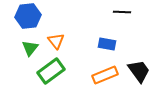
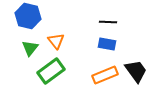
black line: moved 14 px left, 10 px down
blue hexagon: rotated 20 degrees clockwise
black trapezoid: moved 3 px left
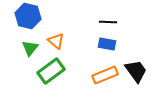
orange triangle: rotated 12 degrees counterclockwise
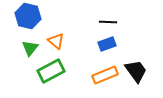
blue rectangle: rotated 30 degrees counterclockwise
green rectangle: rotated 8 degrees clockwise
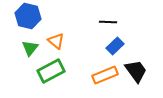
blue rectangle: moved 8 px right, 2 px down; rotated 24 degrees counterclockwise
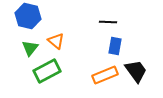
blue rectangle: rotated 36 degrees counterclockwise
green rectangle: moved 4 px left
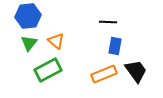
blue hexagon: rotated 20 degrees counterclockwise
green triangle: moved 1 px left, 5 px up
green rectangle: moved 1 px right, 1 px up
orange rectangle: moved 1 px left, 1 px up
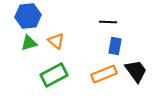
green triangle: rotated 36 degrees clockwise
green rectangle: moved 6 px right, 5 px down
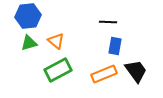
green rectangle: moved 4 px right, 5 px up
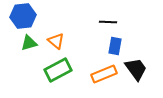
blue hexagon: moved 5 px left
black trapezoid: moved 2 px up
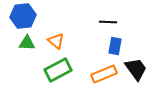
green triangle: moved 2 px left; rotated 18 degrees clockwise
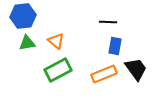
green triangle: rotated 12 degrees counterclockwise
